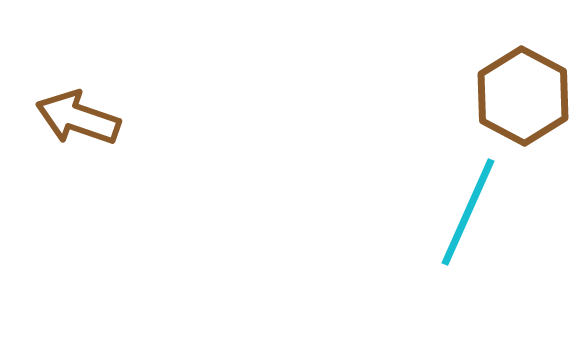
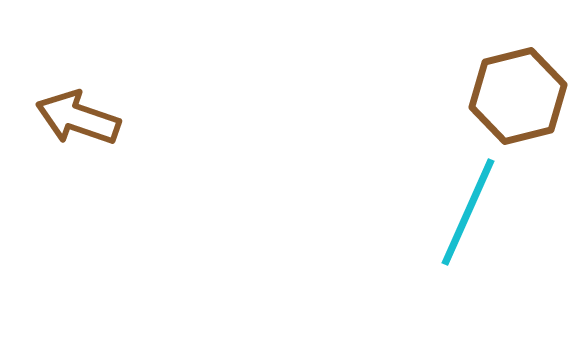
brown hexagon: moved 5 px left; rotated 18 degrees clockwise
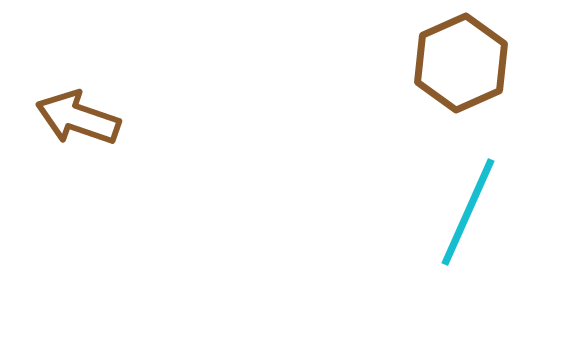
brown hexagon: moved 57 px left, 33 px up; rotated 10 degrees counterclockwise
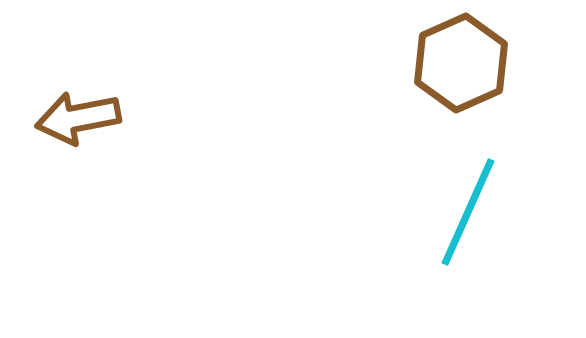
brown arrow: rotated 30 degrees counterclockwise
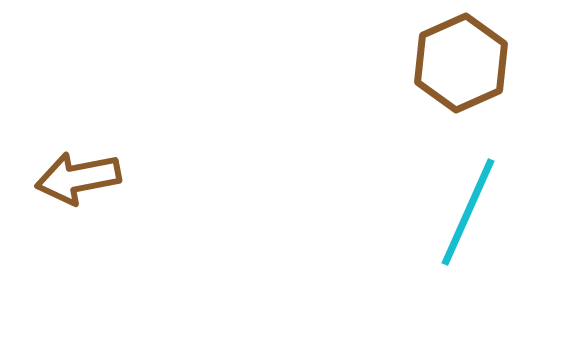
brown arrow: moved 60 px down
